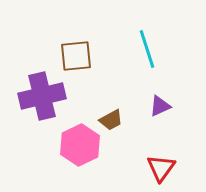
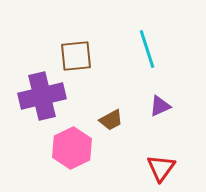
pink hexagon: moved 8 px left, 3 px down
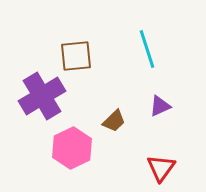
purple cross: rotated 18 degrees counterclockwise
brown trapezoid: moved 3 px right, 1 px down; rotated 15 degrees counterclockwise
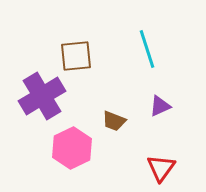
brown trapezoid: rotated 65 degrees clockwise
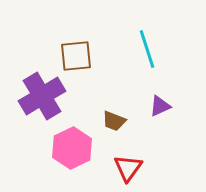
red triangle: moved 33 px left
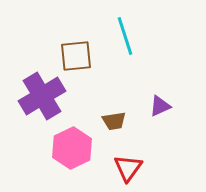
cyan line: moved 22 px left, 13 px up
brown trapezoid: rotated 30 degrees counterclockwise
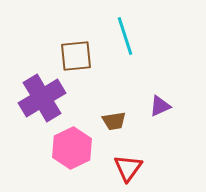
purple cross: moved 2 px down
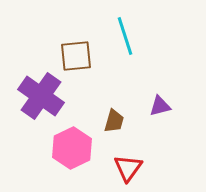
purple cross: moved 1 px left, 2 px up; rotated 24 degrees counterclockwise
purple triangle: rotated 10 degrees clockwise
brown trapezoid: rotated 65 degrees counterclockwise
